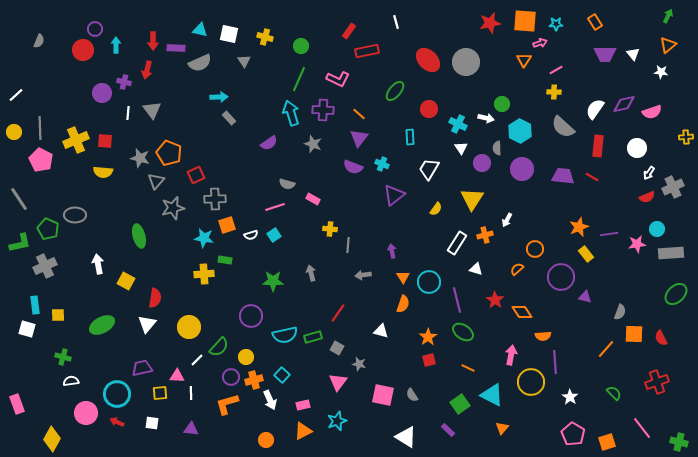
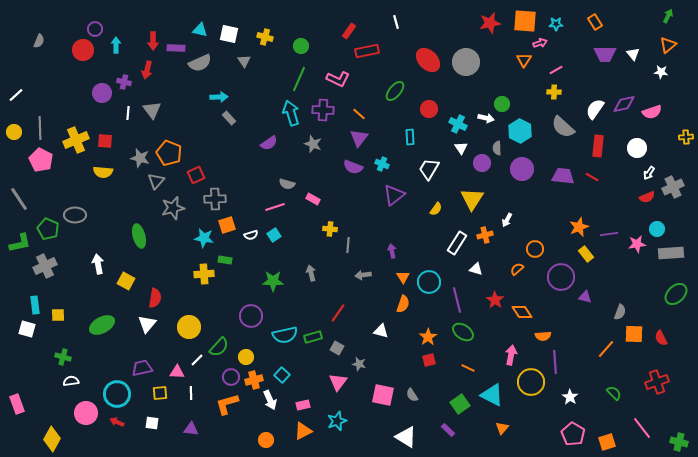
pink triangle at (177, 376): moved 4 px up
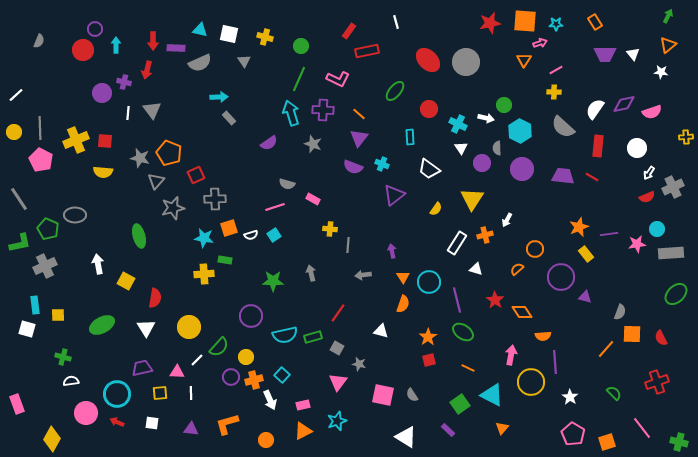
green circle at (502, 104): moved 2 px right, 1 px down
white trapezoid at (429, 169): rotated 85 degrees counterclockwise
orange square at (227, 225): moved 2 px right, 3 px down
white triangle at (147, 324): moved 1 px left, 4 px down; rotated 12 degrees counterclockwise
orange square at (634, 334): moved 2 px left
orange L-shape at (227, 404): moved 20 px down
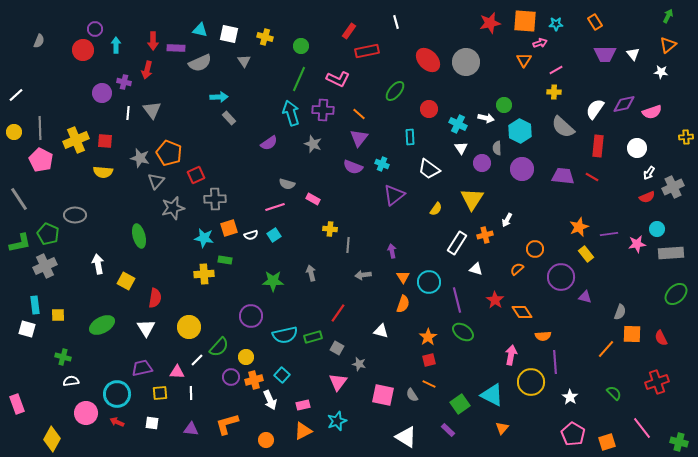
green pentagon at (48, 229): moved 5 px down
orange line at (468, 368): moved 39 px left, 16 px down
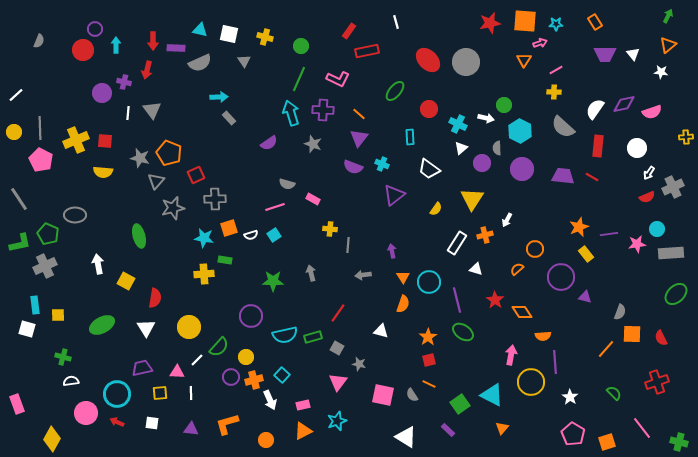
white triangle at (461, 148): rotated 24 degrees clockwise
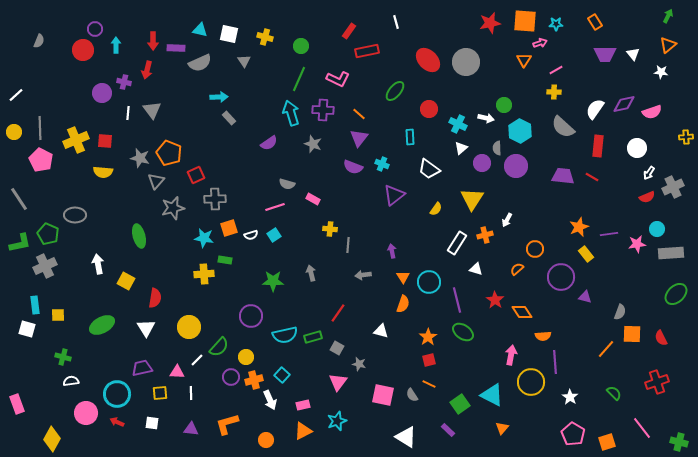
purple circle at (522, 169): moved 6 px left, 3 px up
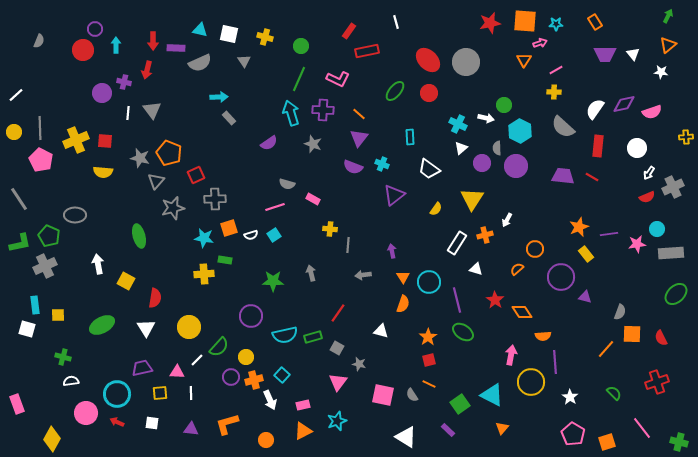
red circle at (429, 109): moved 16 px up
green pentagon at (48, 234): moved 1 px right, 2 px down
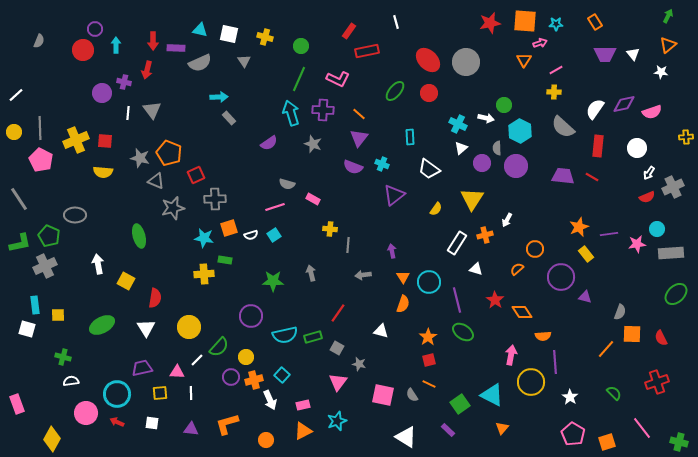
gray triangle at (156, 181): rotated 48 degrees counterclockwise
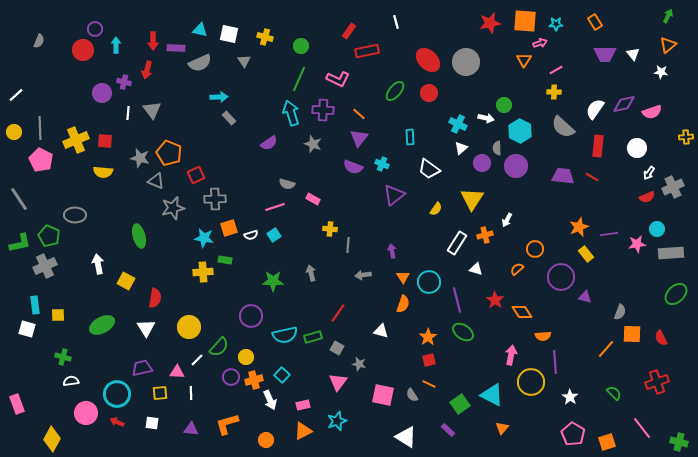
yellow cross at (204, 274): moved 1 px left, 2 px up
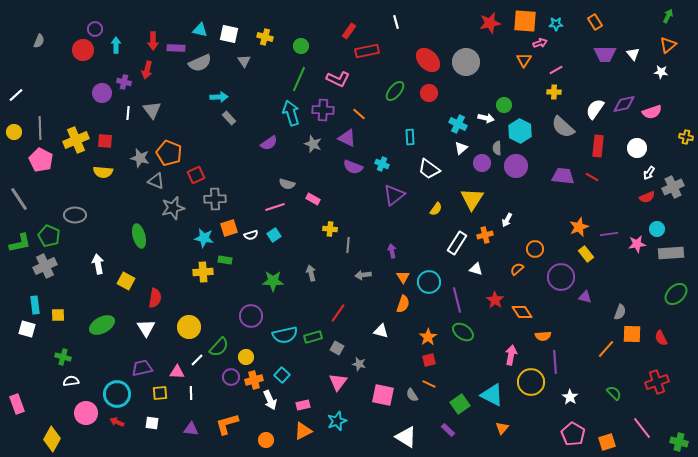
yellow cross at (686, 137): rotated 16 degrees clockwise
purple triangle at (359, 138): moved 12 px left; rotated 42 degrees counterclockwise
